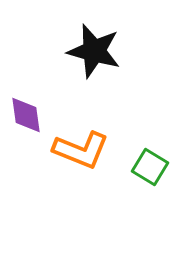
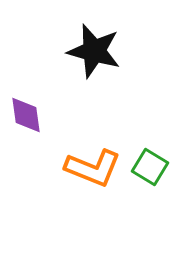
orange L-shape: moved 12 px right, 18 px down
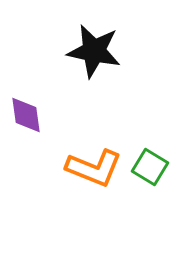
black star: rotated 4 degrees counterclockwise
orange L-shape: moved 1 px right
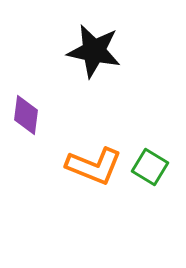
purple diamond: rotated 15 degrees clockwise
orange L-shape: moved 2 px up
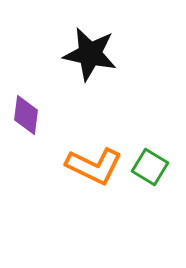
black star: moved 4 px left, 3 px down
orange L-shape: rotated 4 degrees clockwise
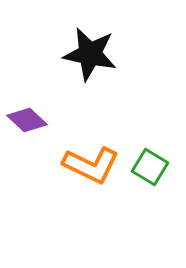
purple diamond: moved 1 px right, 5 px down; rotated 54 degrees counterclockwise
orange L-shape: moved 3 px left, 1 px up
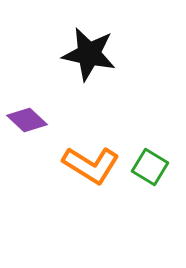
black star: moved 1 px left
orange L-shape: rotated 6 degrees clockwise
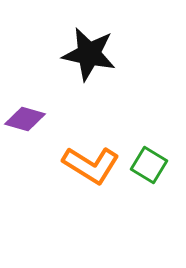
purple diamond: moved 2 px left, 1 px up; rotated 27 degrees counterclockwise
green square: moved 1 px left, 2 px up
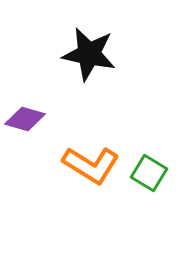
green square: moved 8 px down
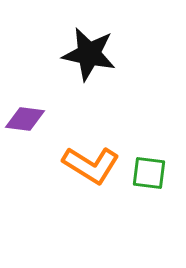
purple diamond: rotated 9 degrees counterclockwise
green square: rotated 24 degrees counterclockwise
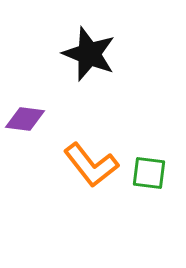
black star: rotated 10 degrees clockwise
orange L-shape: rotated 20 degrees clockwise
